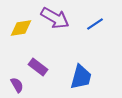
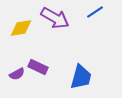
blue line: moved 12 px up
purple rectangle: rotated 12 degrees counterclockwise
purple semicircle: moved 11 px up; rotated 91 degrees clockwise
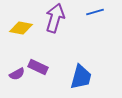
blue line: rotated 18 degrees clockwise
purple arrow: rotated 104 degrees counterclockwise
yellow diamond: rotated 20 degrees clockwise
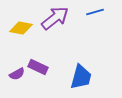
purple arrow: rotated 36 degrees clockwise
